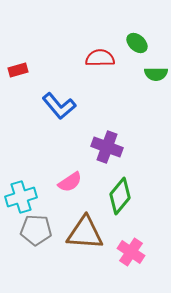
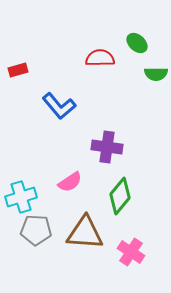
purple cross: rotated 12 degrees counterclockwise
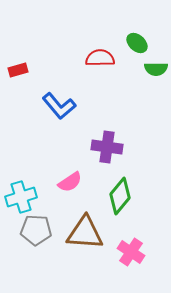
green semicircle: moved 5 px up
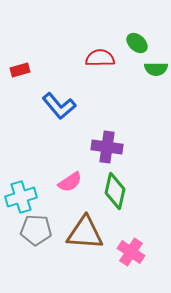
red rectangle: moved 2 px right
green diamond: moved 5 px left, 5 px up; rotated 27 degrees counterclockwise
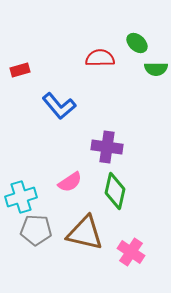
brown triangle: rotated 9 degrees clockwise
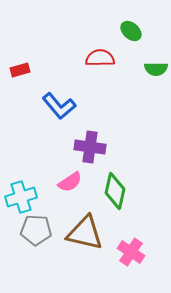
green ellipse: moved 6 px left, 12 px up
purple cross: moved 17 px left
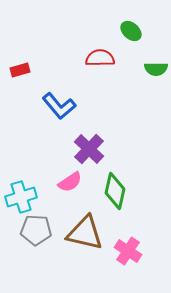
purple cross: moved 1 px left, 2 px down; rotated 36 degrees clockwise
pink cross: moved 3 px left, 1 px up
